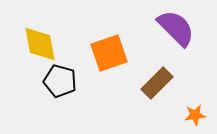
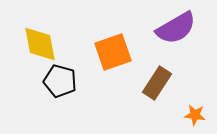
purple semicircle: rotated 105 degrees clockwise
orange square: moved 4 px right, 1 px up
brown rectangle: rotated 12 degrees counterclockwise
orange star: rotated 15 degrees clockwise
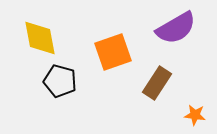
yellow diamond: moved 6 px up
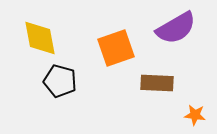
orange square: moved 3 px right, 4 px up
brown rectangle: rotated 60 degrees clockwise
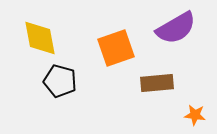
brown rectangle: rotated 8 degrees counterclockwise
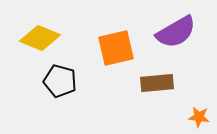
purple semicircle: moved 4 px down
yellow diamond: rotated 57 degrees counterclockwise
orange square: rotated 6 degrees clockwise
orange star: moved 4 px right, 2 px down
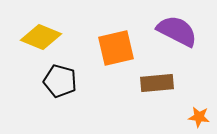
purple semicircle: moved 1 px right, 1 px up; rotated 123 degrees counterclockwise
yellow diamond: moved 1 px right, 1 px up
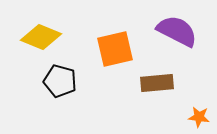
orange square: moved 1 px left, 1 px down
